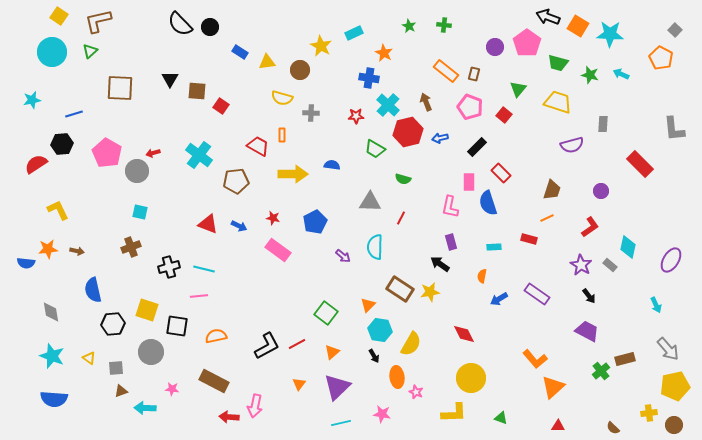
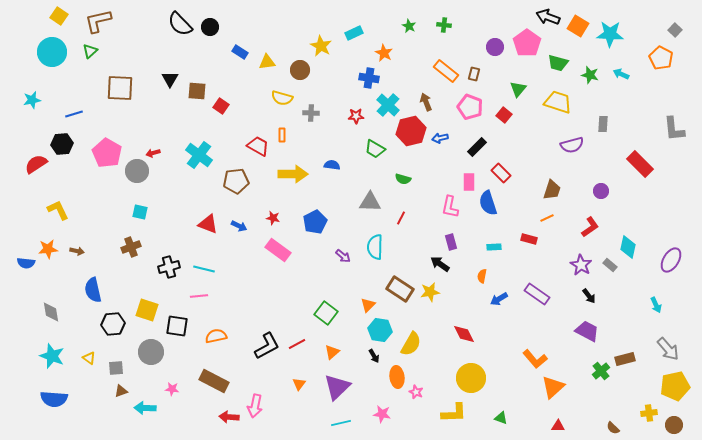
red hexagon at (408, 132): moved 3 px right, 1 px up
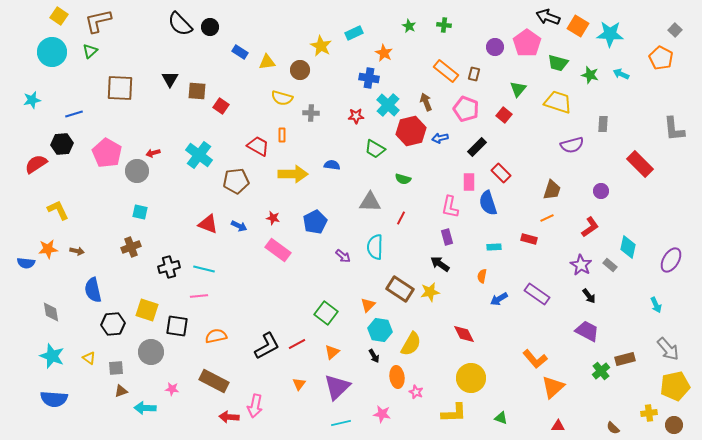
pink pentagon at (470, 107): moved 4 px left, 2 px down
purple rectangle at (451, 242): moved 4 px left, 5 px up
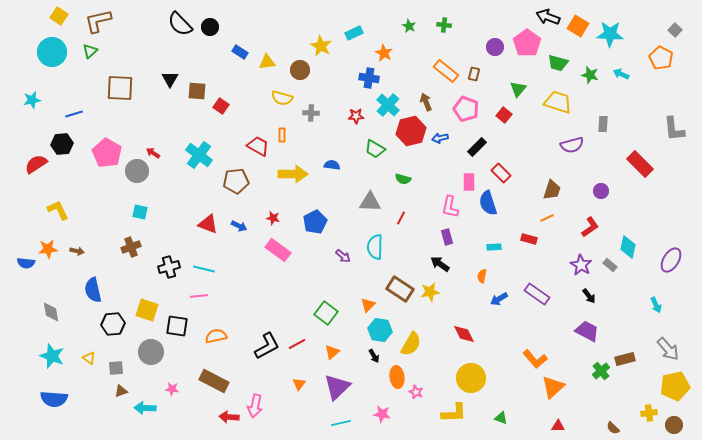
red arrow at (153, 153): rotated 48 degrees clockwise
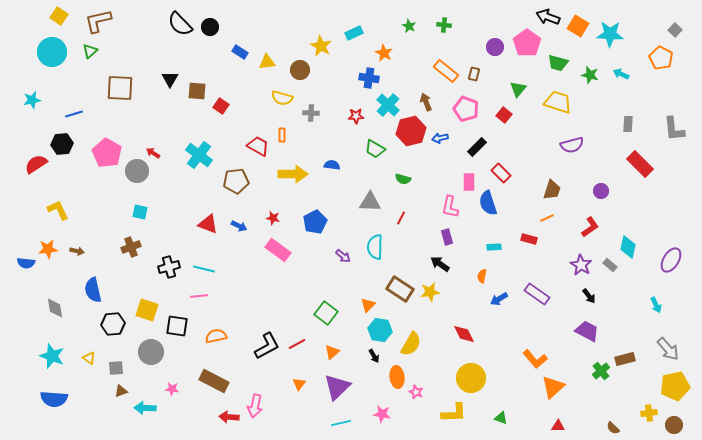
gray rectangle at (603, 124): moved 25 px right
gray diamond at (51, 312): moved 4 px right, 4 px up
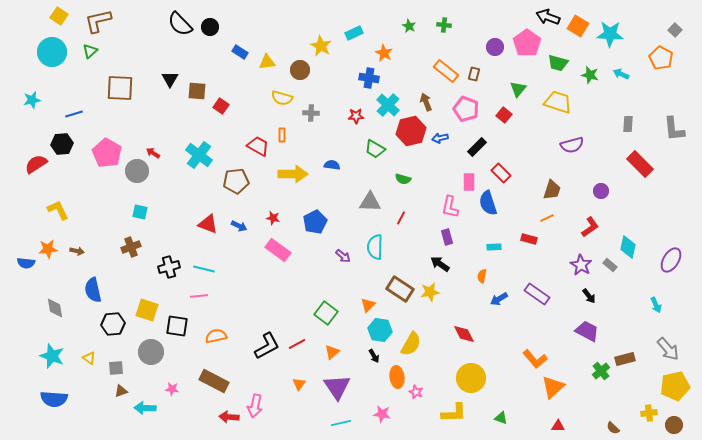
purple triangle at (337, 387): rotated 20 degrees counterclockwise
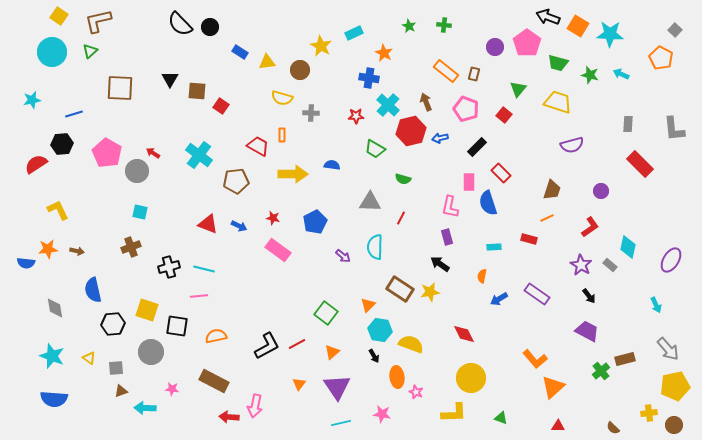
yellow semicircle at (411, 344): rotated 100 degrees counterclockwise
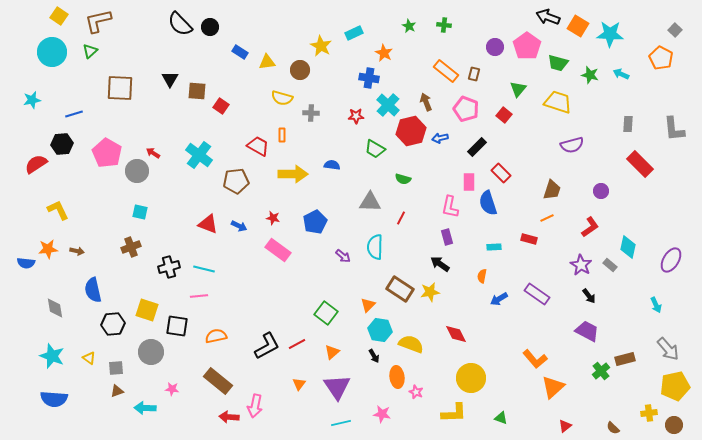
pink pentagon at (527, 43): moved 3 px down
red diamond at (464, 334): moved 8 px left
brown rectangle at (214, 381): moved 4 px right; rotated 12 degrees clockwise
brown triangle at (121, 391): moved 4 px left
red triangle at (558, 426): moved 7 px right; rotated 40 degrees counterclockwise
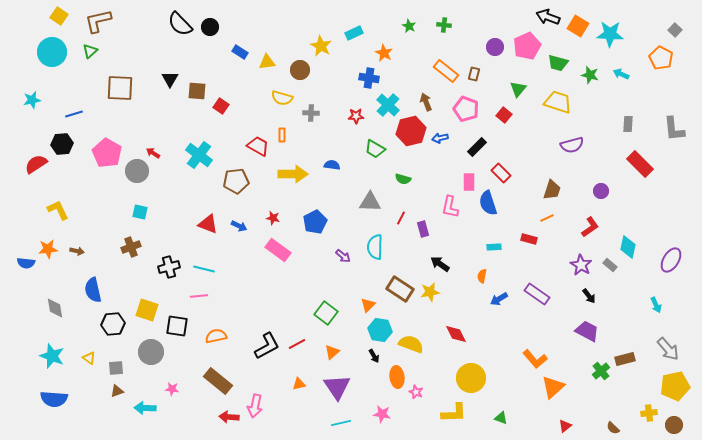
pink pentagon at (527, 46): rotated 12 degrees clockwise
purple rectangle at (447, 237): moved 24 px left, 8 px up
orange triangle at (299, 384): rotated 40 degrees clockwise
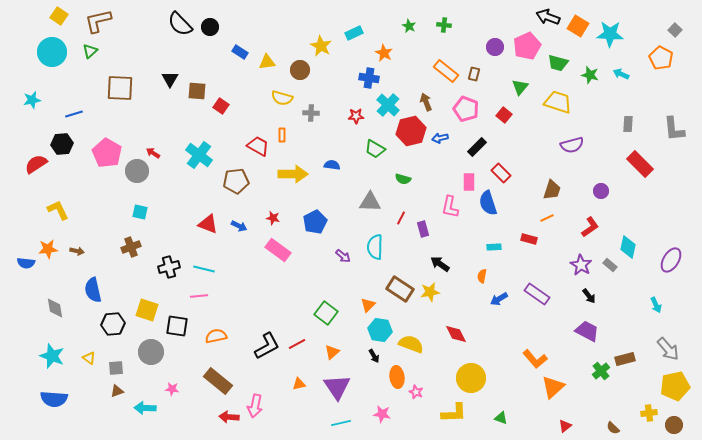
green triangle at (518, 89): moved 2 px right, 2 px up
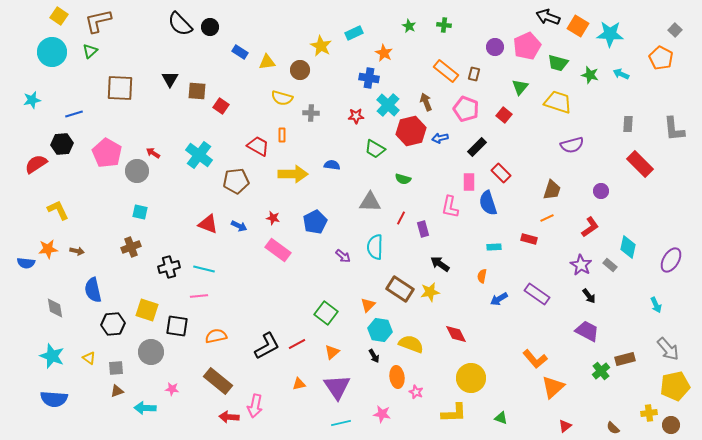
brown circle at (674, 425): moved 3 px left
